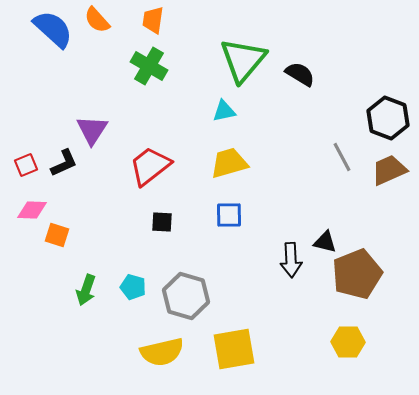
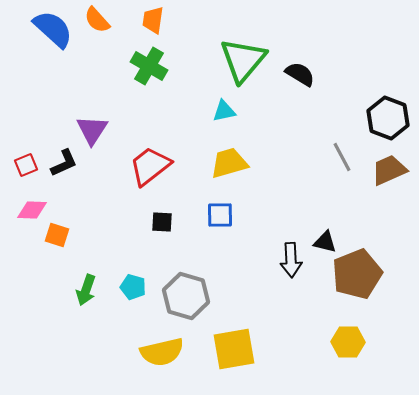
blue square: moved 9 px left
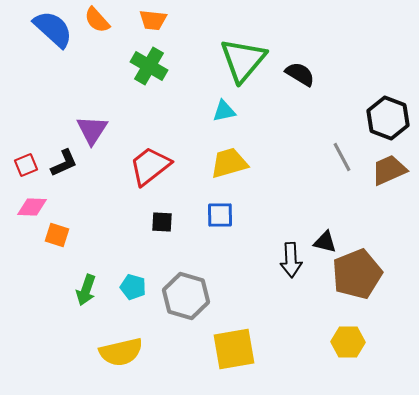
orange trapezoid: rotated 92 degrees counterclockwise
pink diamond: moved 3 px up
yellow semicircle: moved 41 px left
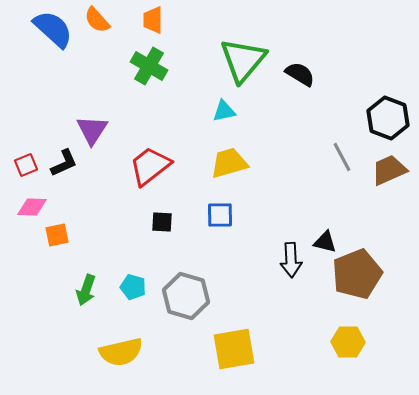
orange trapezoid: rotated 84 degrees clockwise
orange square: rotated 30 degrees counterclockwise
